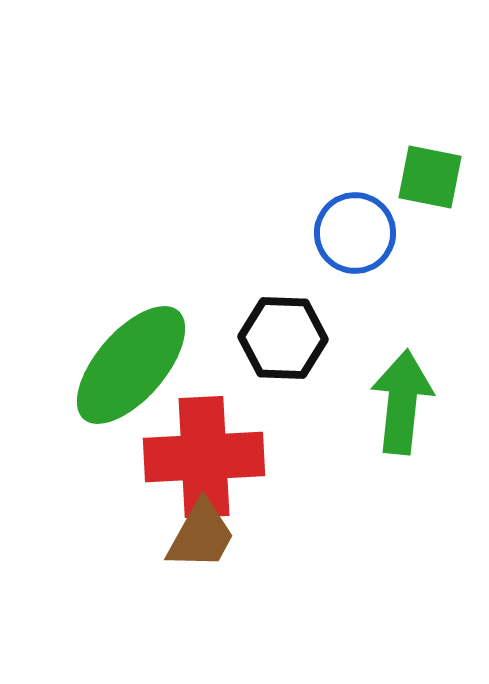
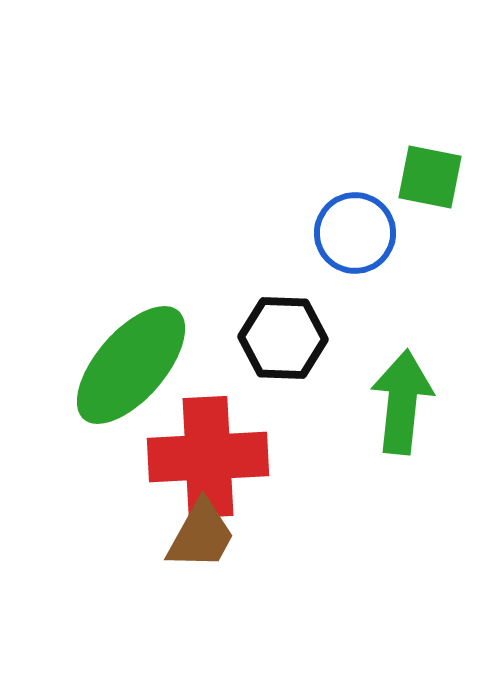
red cross: moved 4 px right
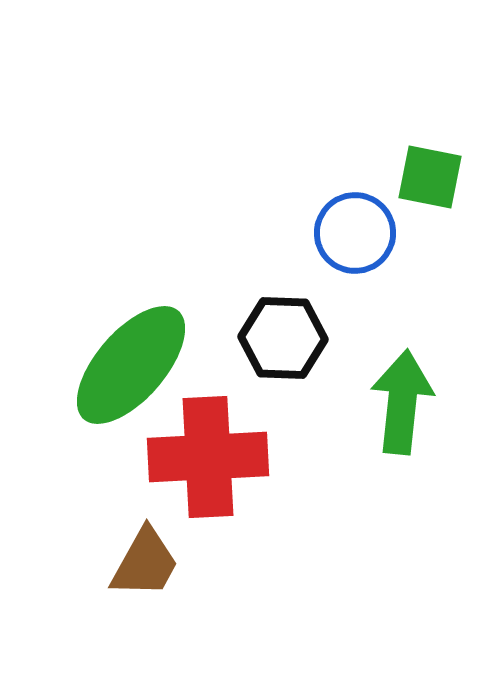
brown trapezoid: moved 56 px left, 28 px down
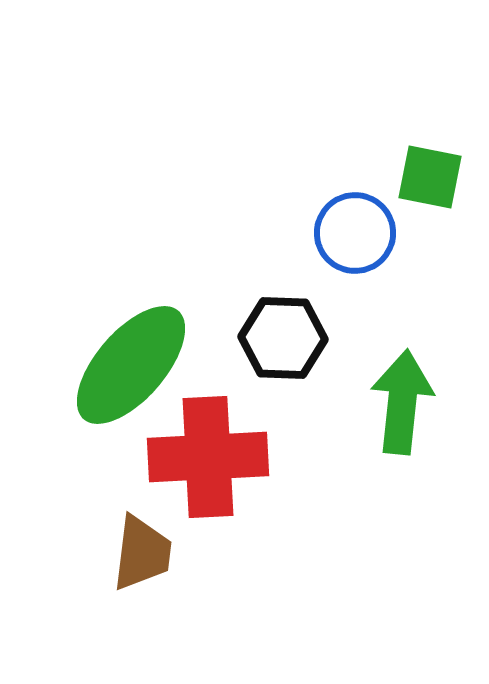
brown trapezoid: moved 3 px left, 10 px up; rotated 22 degrees counterclockwise
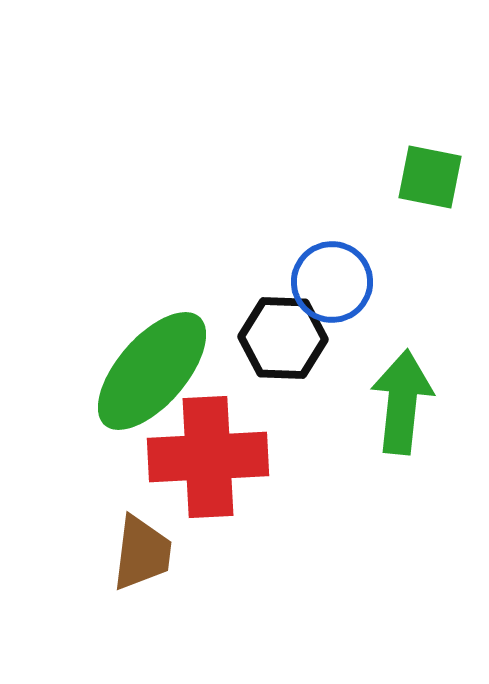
blue circle: moved 23 px left, 49 px down
green ellipse: moved 21 px right, 6 px down
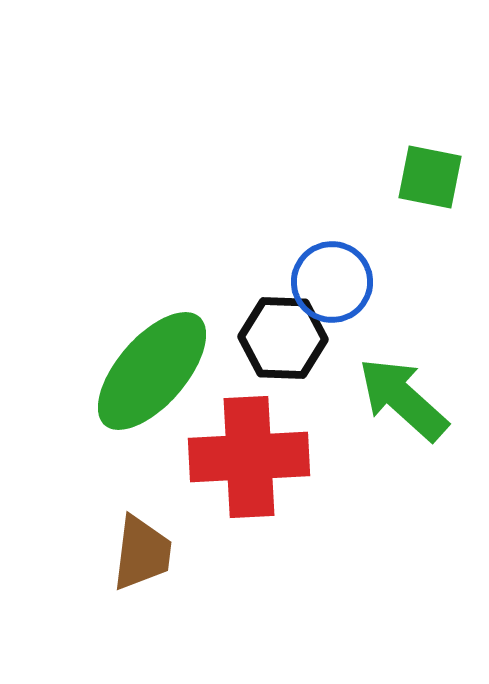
green arrow: moved 1 px right, 3 px up; rotated 54 degrees counterclockwise
red cross: moved 41 px right
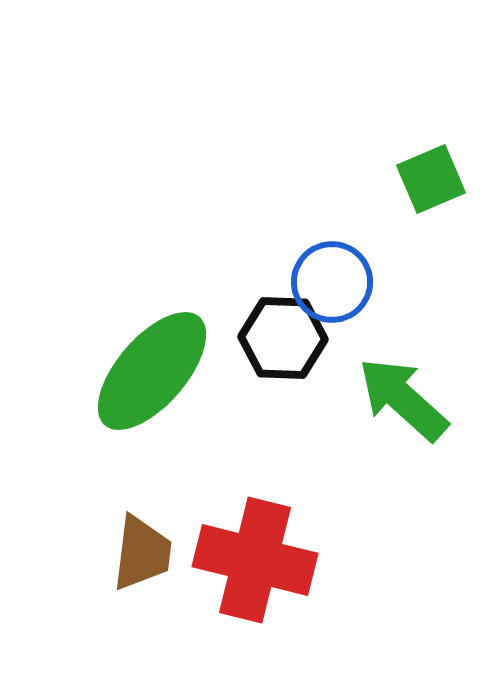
green square: moved 1 px right, 2 px down; rotated 34 degrees counterclockwise
red cross: moved 6 px right, 103 px down; rotated 17 degrees clockwise
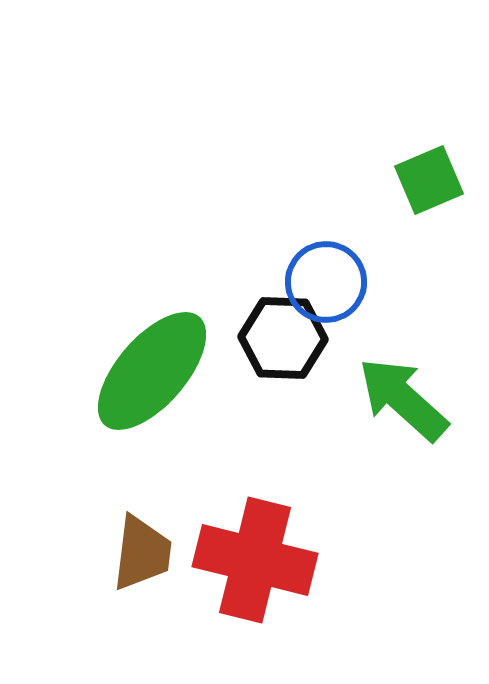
green square: moved 2 px left, 1 px down
blue circle: moved 6 px left
